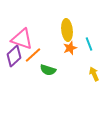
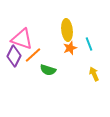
purple diamond: rotated 20 degrees counterclockwise
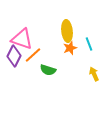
yellow ellipse: moved 1 px down
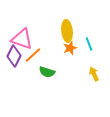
green semicircle: moved 1 px left, 2 px down
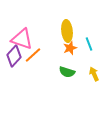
purple diamond: rotated 15 degrees clockwise
green semicircle: moved 20 px right
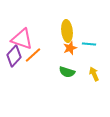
cyan line: rotated 64 degrees counterclockwise
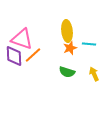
purple diamond: rotated 45 degrees counterclockwise
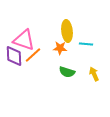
pink triangle: moved 2 px right, 1 px down
cyan line: moved 3 px left
orange star: moved 10 px left; rotated 24 degrees clockwise
